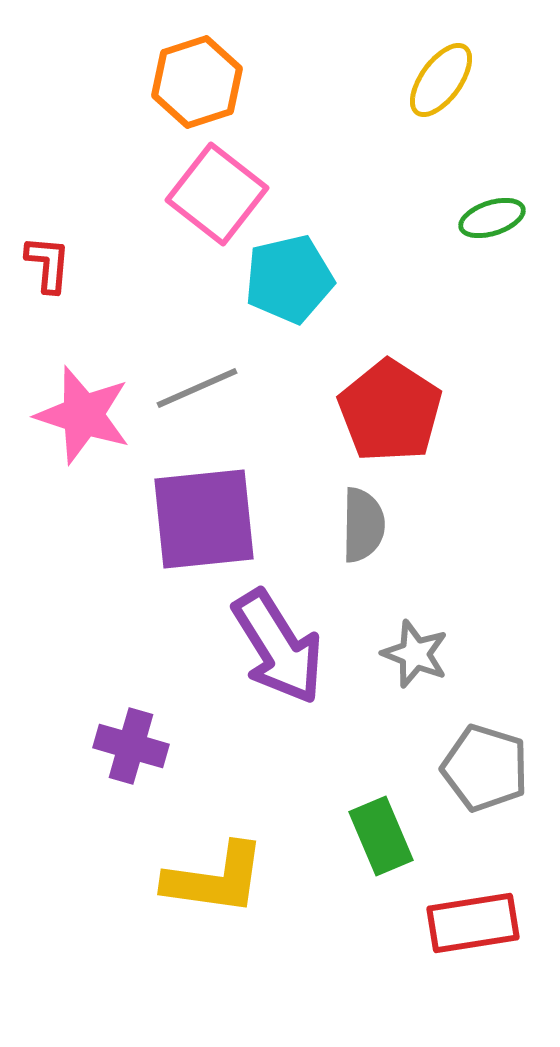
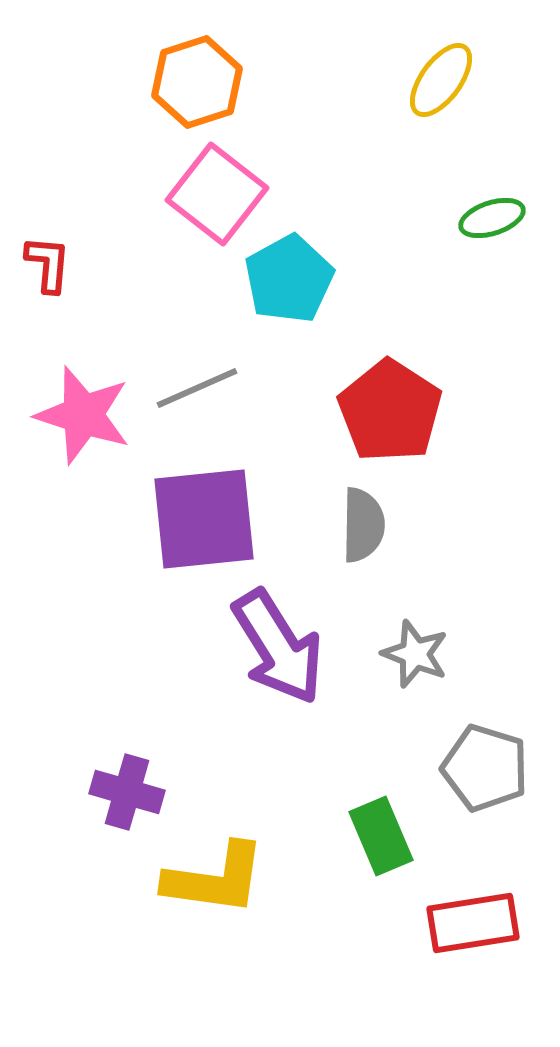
cyan pentagon: rotated 16 degrees counterclockwise
purple cross: moved 4 px left, 46 px down
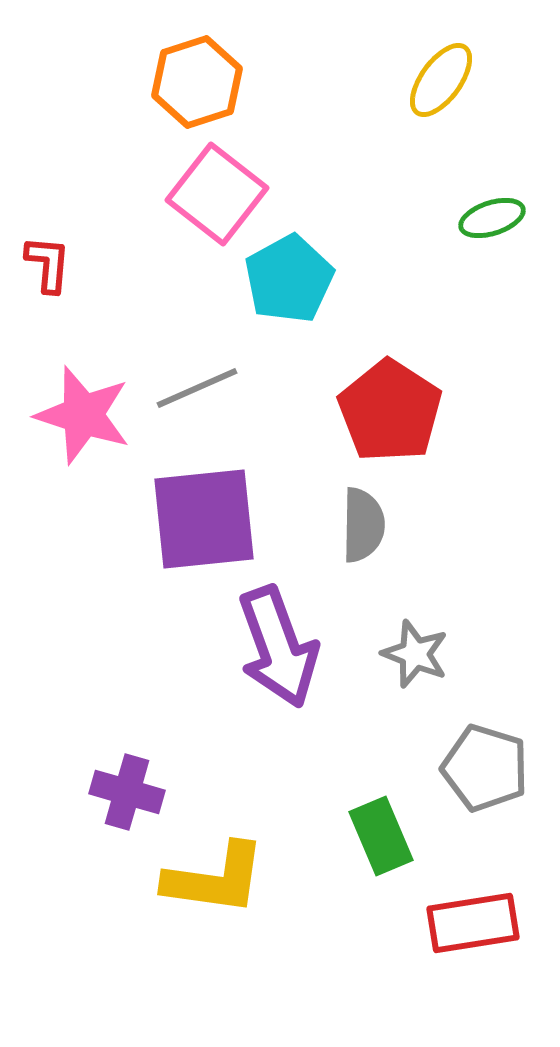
purple arrow: rotated 12 degrees clockwise
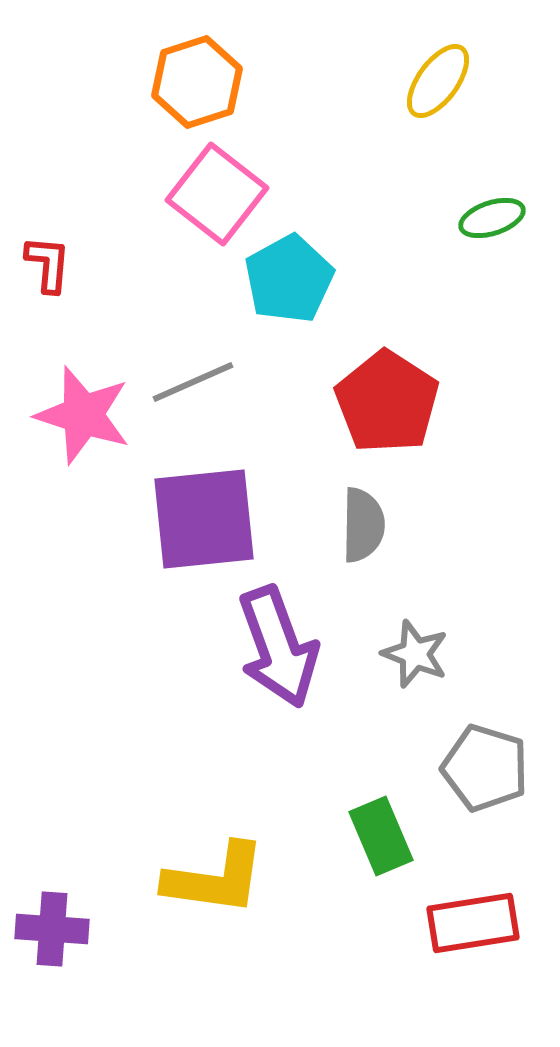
yellow ellipse: moved 3 px left, 1 px down
gray line: moved 4 px left, 6 px up
red pentagon: moved 3 px left, 9 px up
purple cross: moved 75 px left, 137 px down; rotated 12 degrees counterclockwise
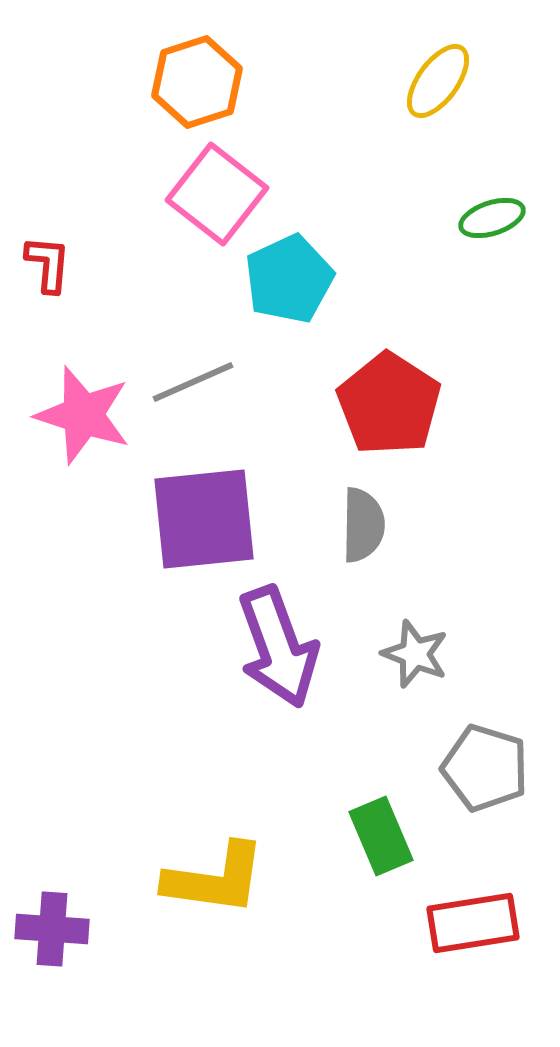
cyan pentagon: rotated 4 degrees clockwise
red pentagon: moved 2 px right, 2 px down
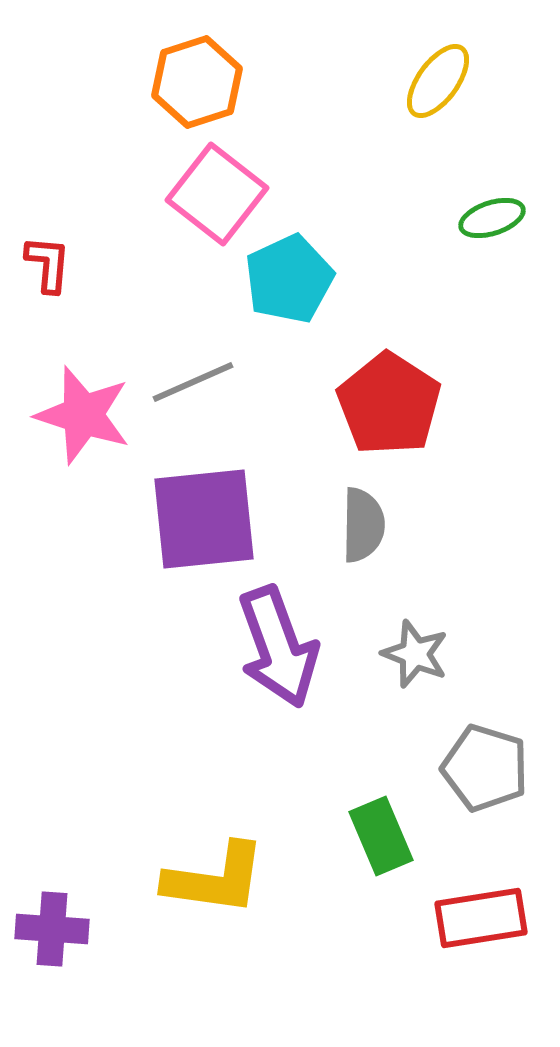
red rectangle: moved 8 px right, 5 px up
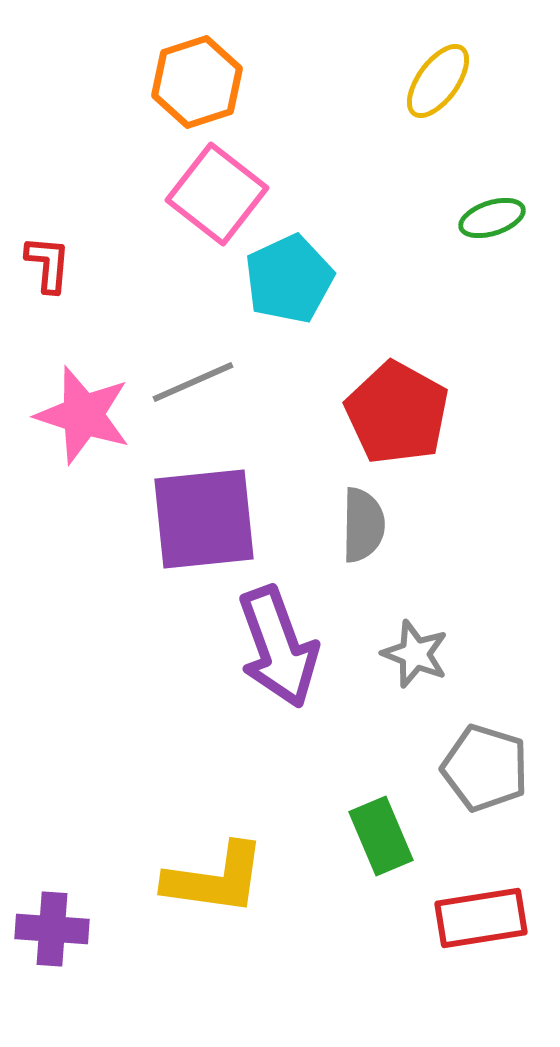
red pentagon: moved 8 px right, 9 px down; rotated 4 degrees counterclockwise
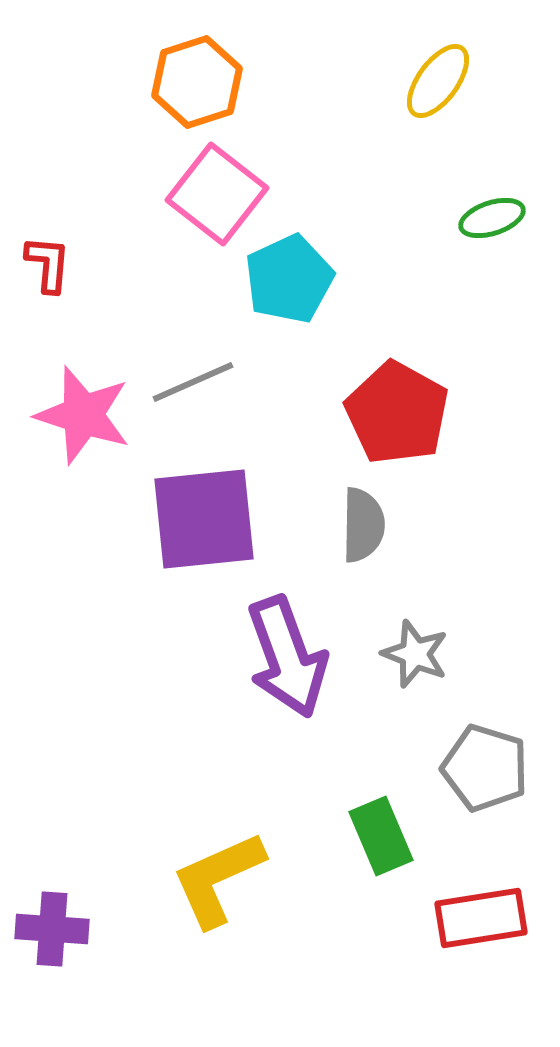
purple arrow: moved 9 px right, 10 px down
yellow L-shape: moved 3 px right; rotated 148 degrees clockwise
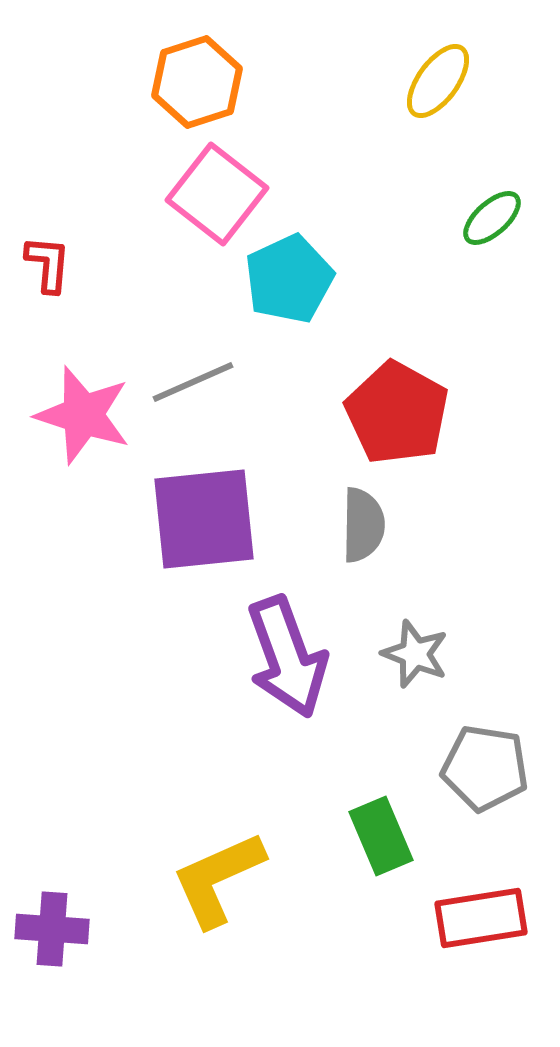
green ellipse: rotated 24 degrees counterclockwise
gray pentagon: rotated 8 degrees counterclockwise
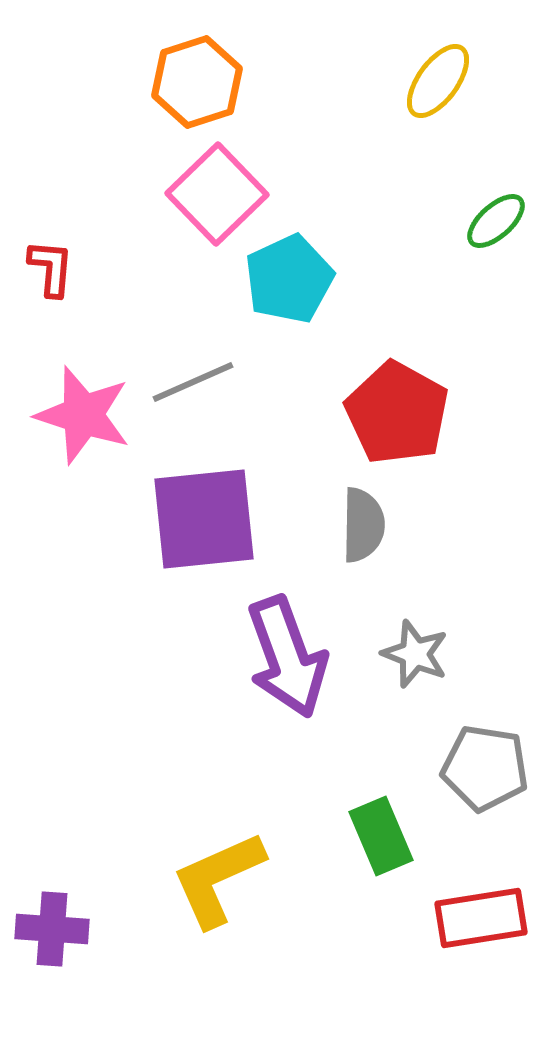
pink square: rotated 8 degrees clockwise
green ellipse: moved 4 px right, 3 px down
red L-shape: moved 3 px right, 4 px down
